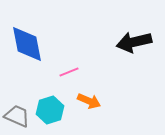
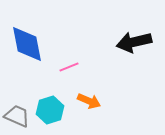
pink line: moved 5 px up
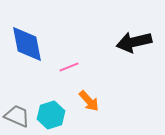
orange arrow: rotated 25 degrees clockwise
cyan hexagon: moved 1 px right, 5 px down
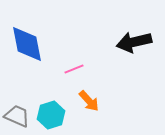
pink line: moved 5 px right, 2 px down
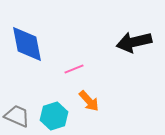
cyan hexagon: moved 3 px right, 1 px down
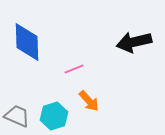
blue diamond: moved 2 px up; rotated 9 degrees clockwise
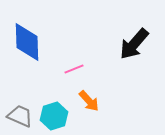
black arrow: moved 2 px down; rotated 36 degrees counterclockwise
gray trapezoid: moved 3 px right
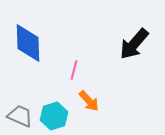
blue diamond: moved 1 px right, 1 px down
pink line: moved 1 px down; rotated 54 degrees counterclockwise
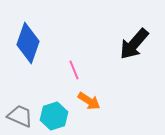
blue diamond: rotated 21 degrees clockwise
pink line: rotated 36 degrees counterclockwise
orange arrow: rotated 15 degrees counterclockwise
